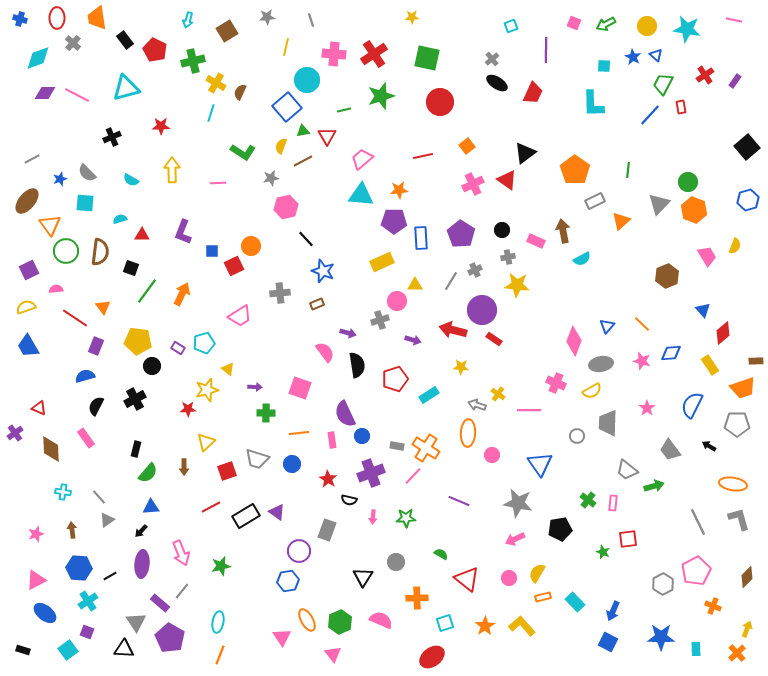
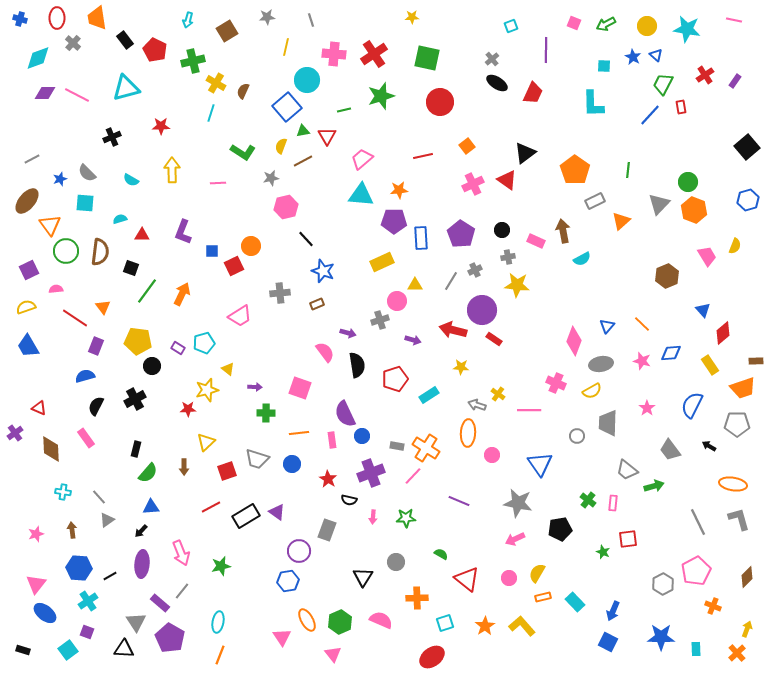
brown semicircle at (240, 92): moved 3 px right, 1 px up
pink triangle at (36, 580): moved 4 px down; rotated 25 degrees counterclockwise
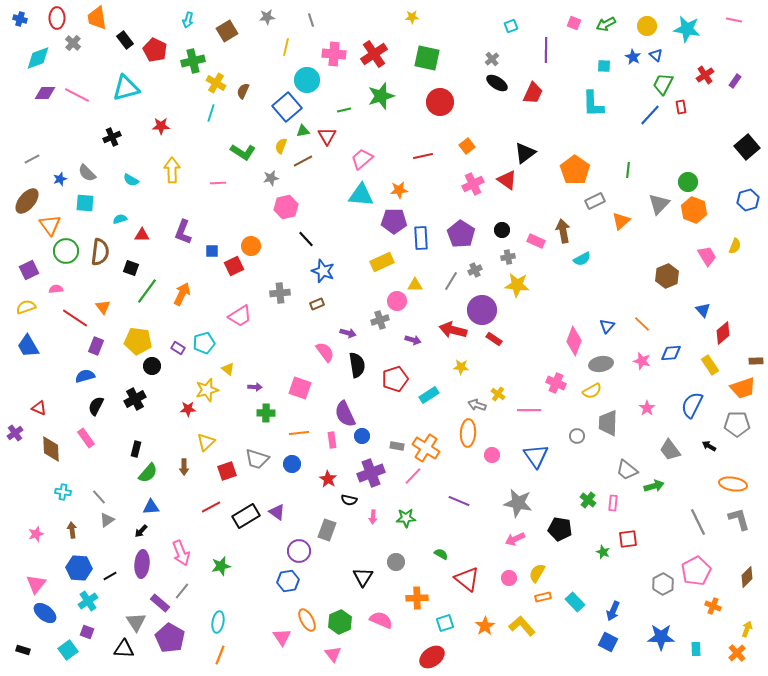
blue triangle at (540, 464): moved 4 px left, 8 px up
black pentagon at (560, 529): rotated 20 degrees clockwise
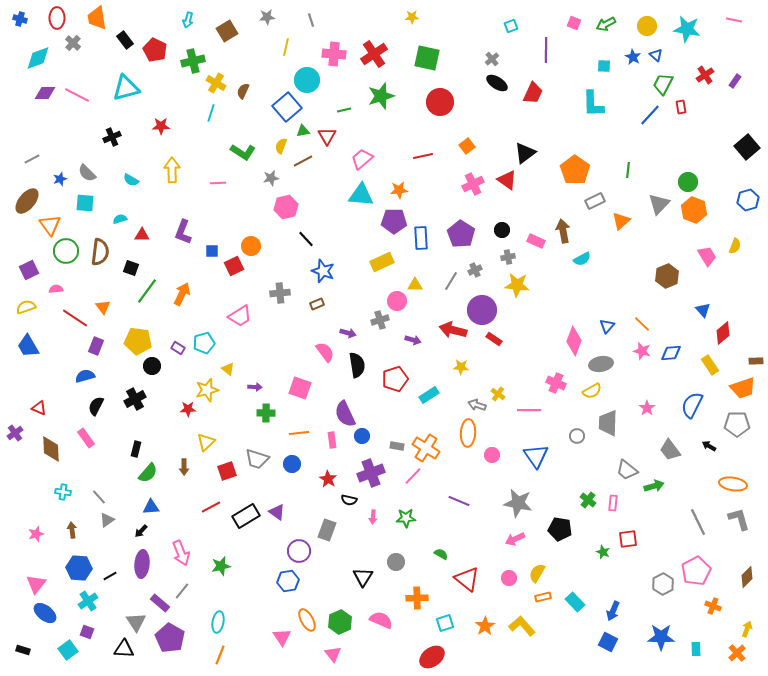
pink star at (642, 361): moved 10 px up
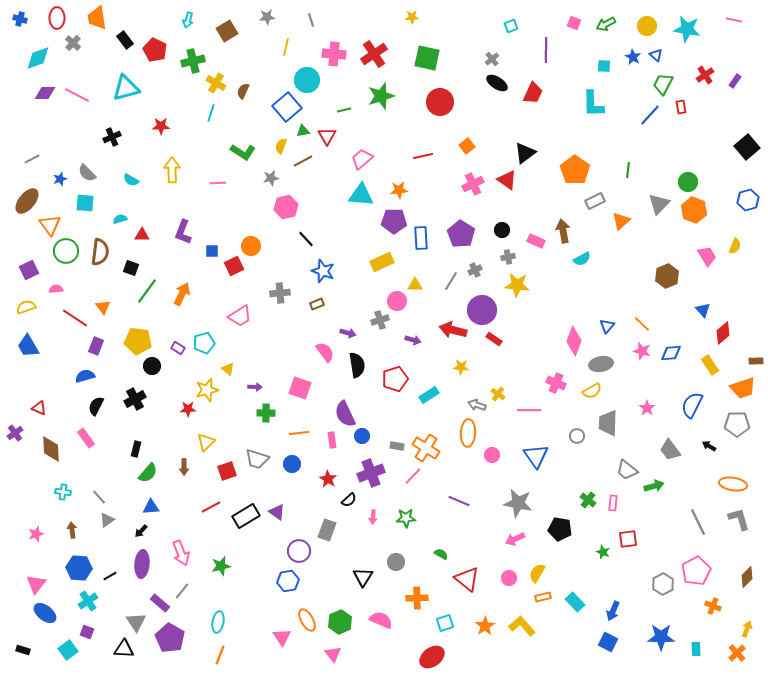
black semicircle at (349, 500): rotated 56 degrees counterclockwise
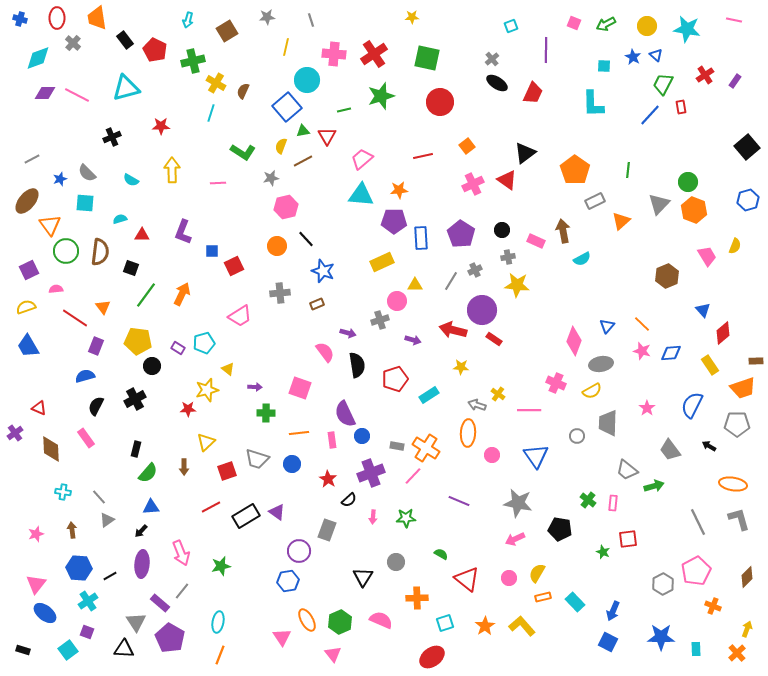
orange circle at (251, 246): moved 26 px right
green line at (147, 291): moved 1 px left, 4 px down
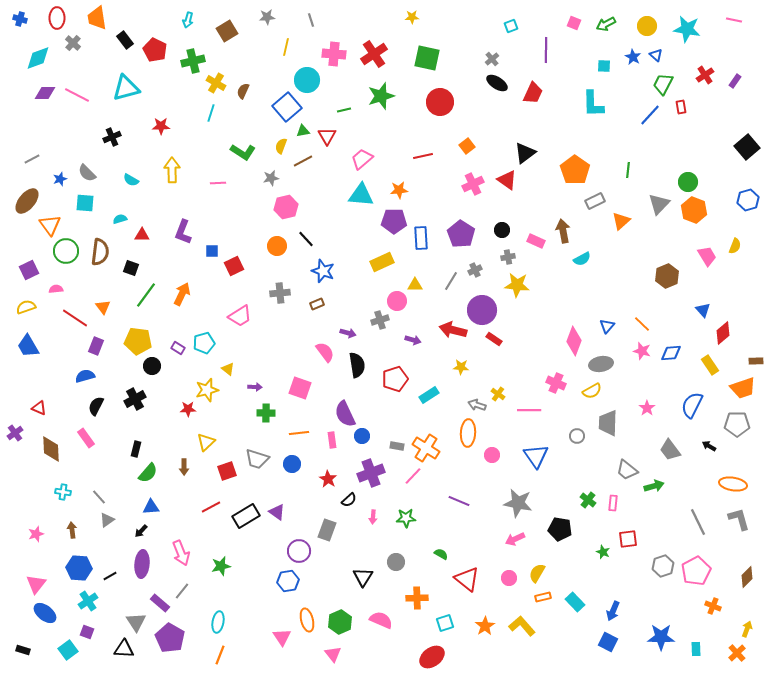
gray hexagon at (663, 584): moved 18 px up; rotated 10 degrees clockwise
orange ellipse at (307, 620): rotated 15 degrees clockwise
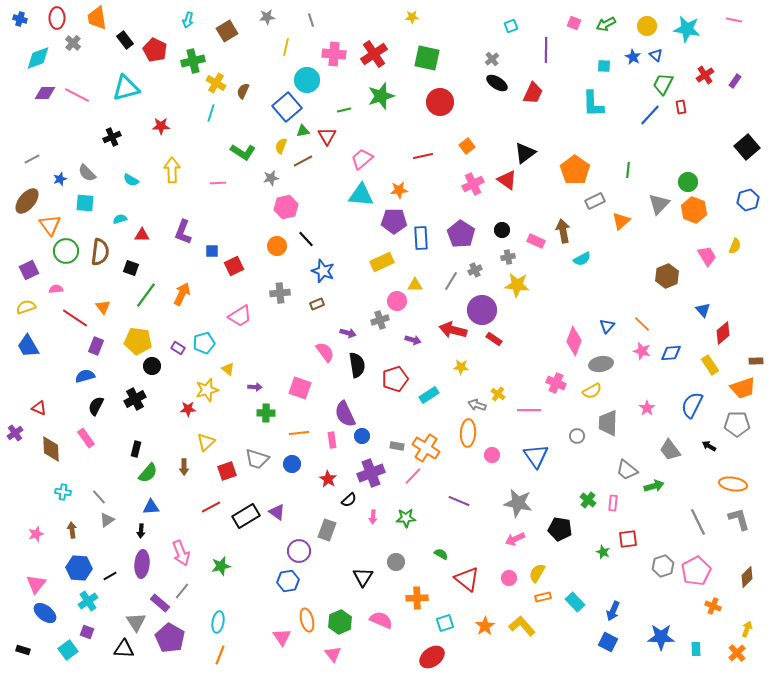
black arrow at (141, 531): rotated 40 degrees counterclockwise
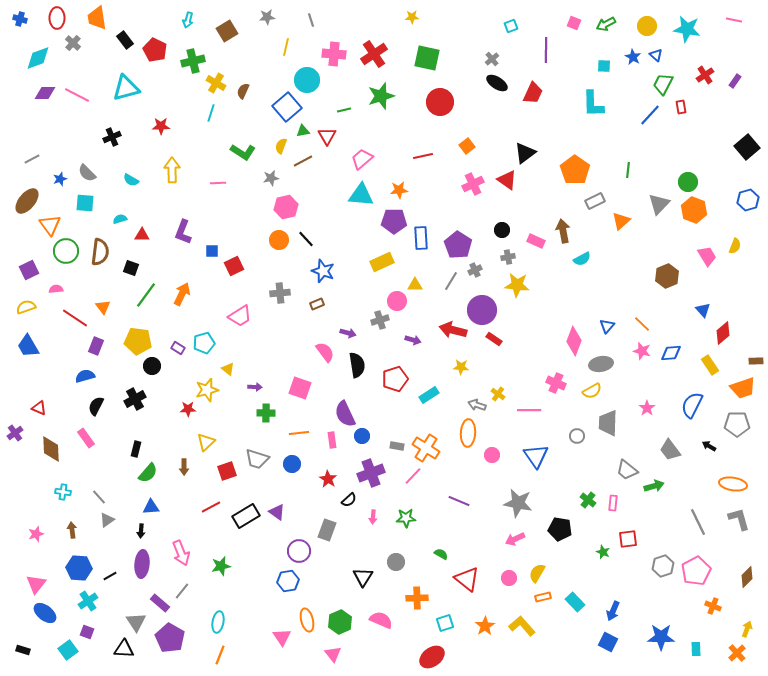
purple pentagon at (461, 234): moved 3 px left, 11 px down
orange circle at (277, 246): moved 2 px right, 6 px up
